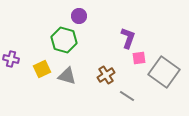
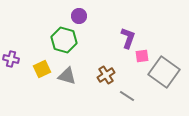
pink square: moved 3 px right, 2 px up
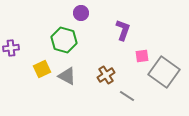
purple circle: moved 2 px right, 3 px up
purple L-shape: moved 5 px left, 8 px up
purple cross: moved 11 px up; rotated 21 degrees counterclockwise
gray triangle: rotated 12 degrees clockwise
